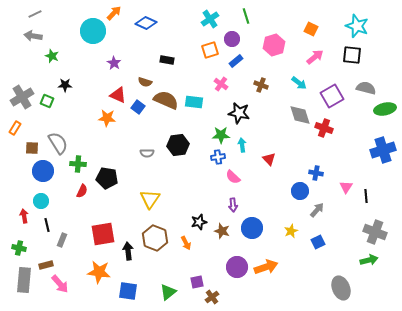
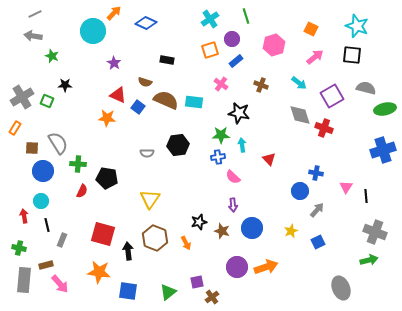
red square at (103, 234): rotated 25 degrees clockwise
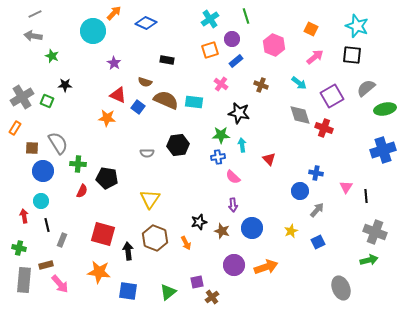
pink hexagon at (274, 45): rotated 20 degrees counterclockwise
gray semicircle at (366, 88): rotated 54 degrees counterclockwise
purple circle at (237, 267): moved 3 px left, 2 px up
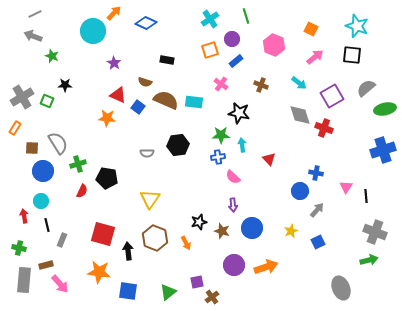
gray arrow at (33, 36): rotated 12 degrees clockwise
green cross at (78, 164): rotated 21 degrees counterclockwise
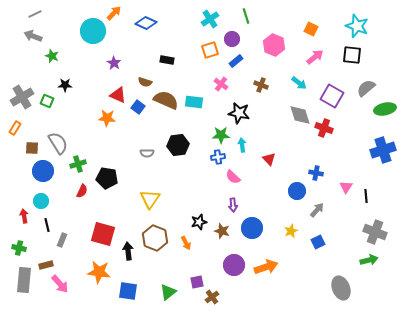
purple square at (332, 96): rotated 30 degrees counterclockwise
blue circle at (300, 191): moved 3 px left
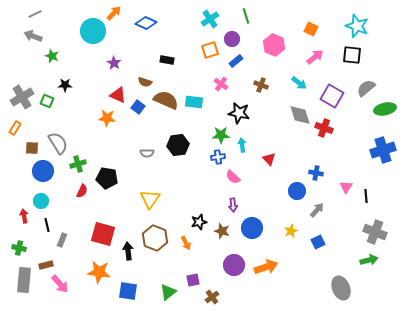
purple square at (197, 282): moved 4 px left, 2 px up
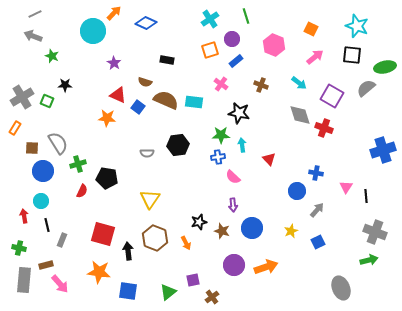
green ellipse at (385, 109): moved 42 px up
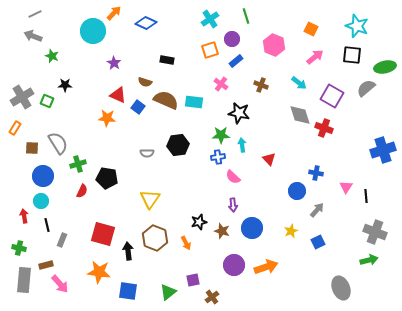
blue circle at (43, 171): moved 5 px down
